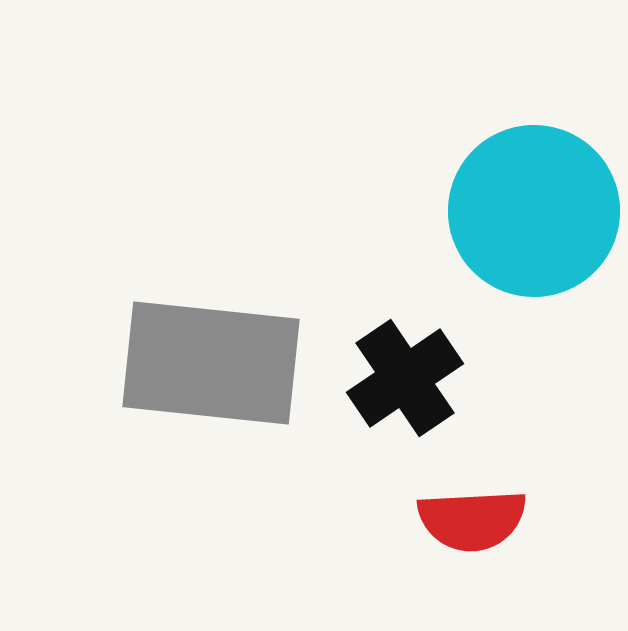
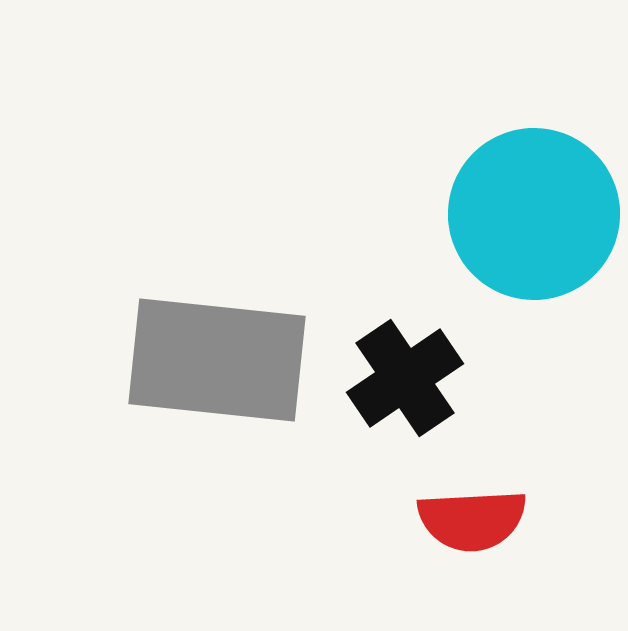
cyan circle: moved 3 px down
gray rectangle: moved 6 px right, 3 px up
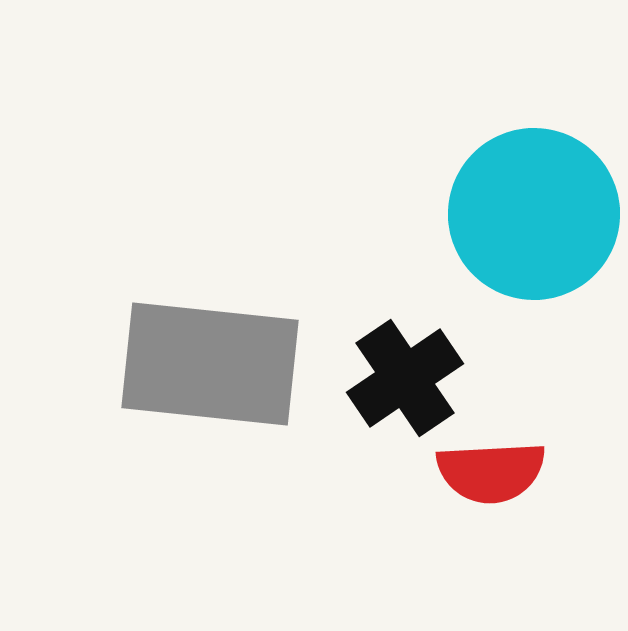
gray rectangle: moved 7 px left, 4 px down
red semicircle: moved 19 px right, 48 px up
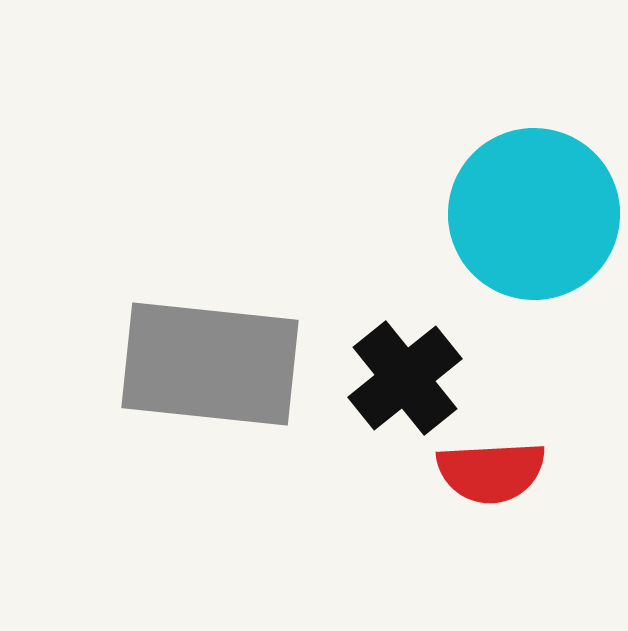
black cross: rotated 5 degrees counterclockwise
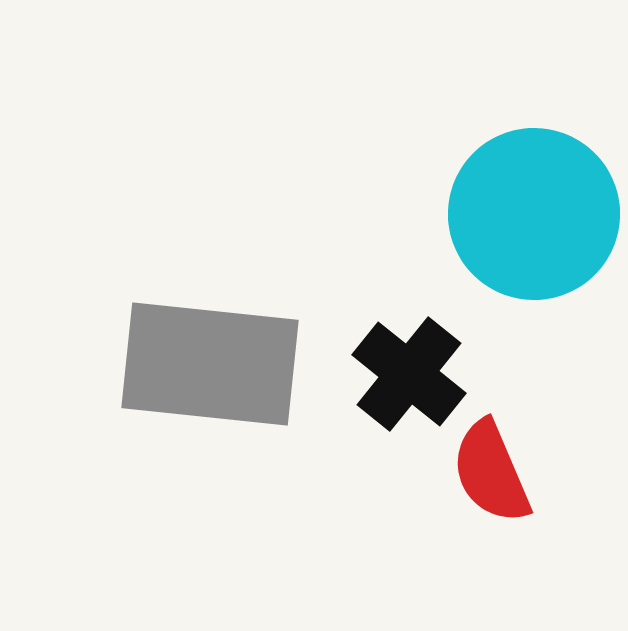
black cross: moved 4 px right, 4 px up; rotated 12 degrees counterclockwise
red semicircle: rotated 70 degrees clockwise
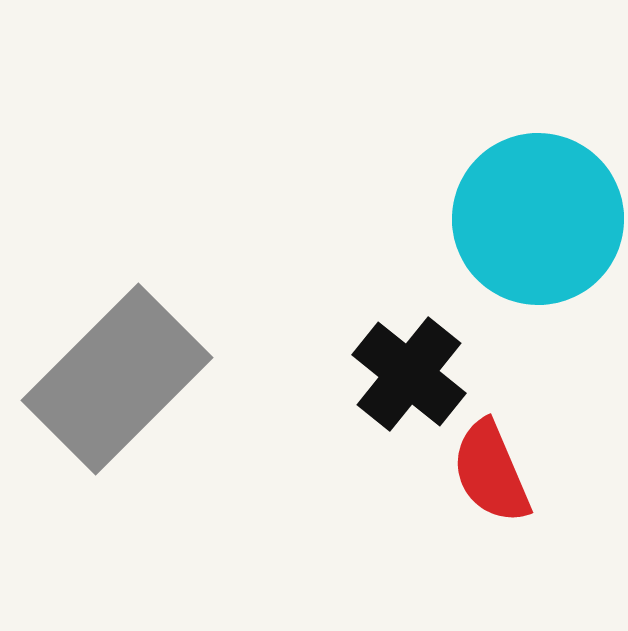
cyan circle: moved 4 px right, 5 px down
gray rectangle: moved 93 px left, 15 px down; rotated 51 degrees counterclockwise
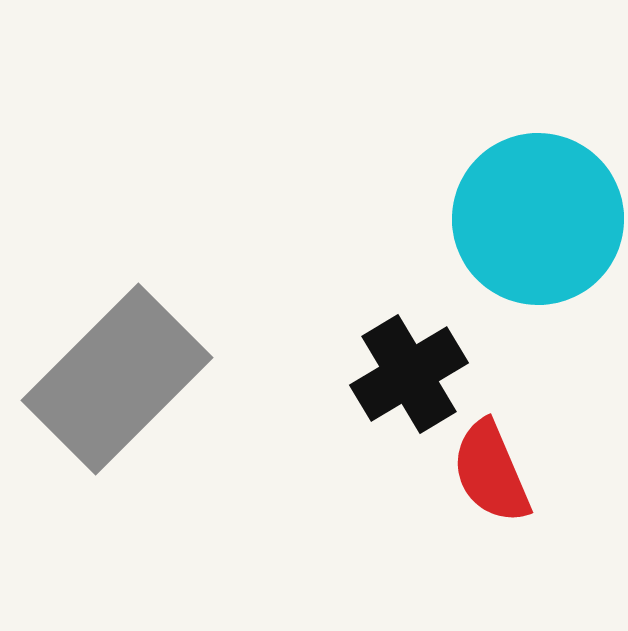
black cross: rotated 20 degrees clockwise
